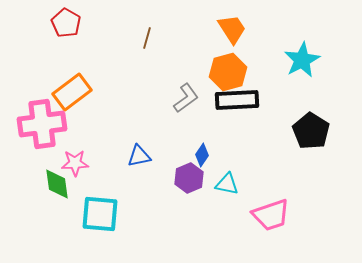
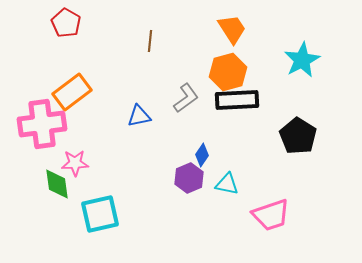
brown line: moved 3 px right, 3 px down; rotated 10 degrees counterclockwise
black pentagon: moved 13 px left, 5 px down
blue triangle: moved 40 px up
cyan square: rotated 18 degrees counterclockwise
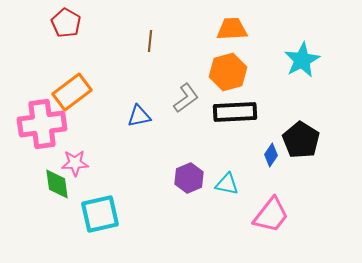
orange trapezoid: rotated 60 degrees counterclockwise
black rectangle: moved 2 px left, 12 px down
black pentagon: moved 3 px right, 4 px down
blue diamond: moved 69 px right
pink trapezoid: rotated 33 degrees counterclockwise
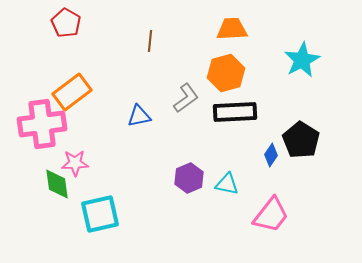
orange hexagon: moved 2 px left, 1 px down
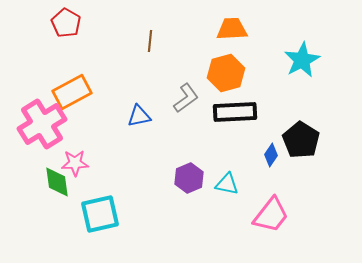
orange rectangle: rotated 9 degrees clockwise
pink cross: rotated 24 degrees counterclockwise
green diamond: moved 2 px up
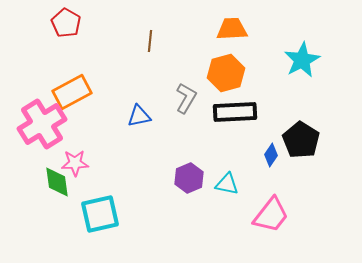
gray L-shape: rotated 24 degrees counterclockwise
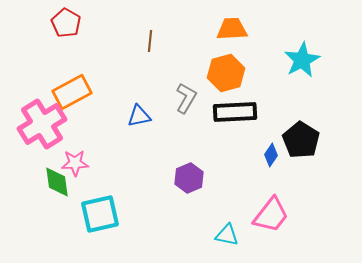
cyan triangle: moved 51 px down
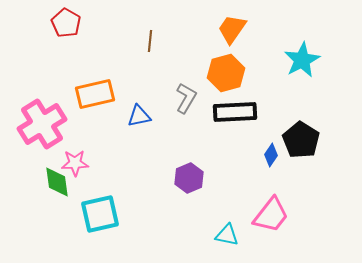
orange trapezoid: rotated 52 degrees counterclockwise
orange rectangle: moved 23 px right, 2 px down; rotated 15 degrees clockwise
